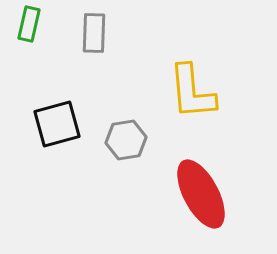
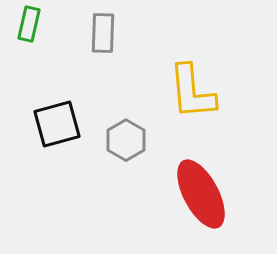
gray rectangle: moved 9 px right
gray hexagon: rotated 21 degrees counterclockwise
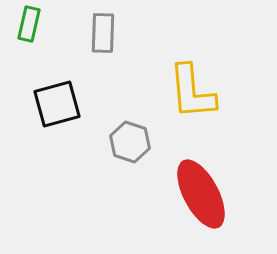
black square: moved 20 px up
gray hexagon: moved 4 px right, 2 px down; rotated 12 degrees counterclockwise
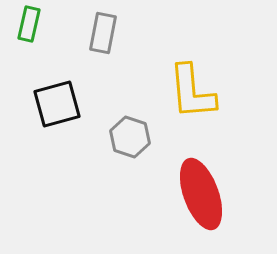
gray rectangle: rotated 9 degrees clockwise
gray hexagon: moved 5 px up
red ellipse: rotated 8 degrees clockwise
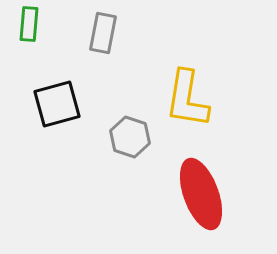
green rectangle: rotated 8 degrees counterclockwise
yellow L-shape: moved 5 px left, 7 px down; rotated 14 degrees clockwise
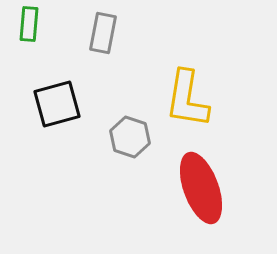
red ellipse: moved 6 px up
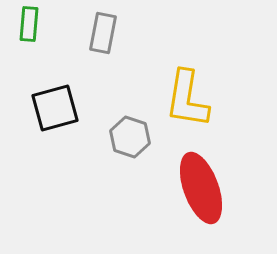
black square: moved 2 px left, 4 px down
